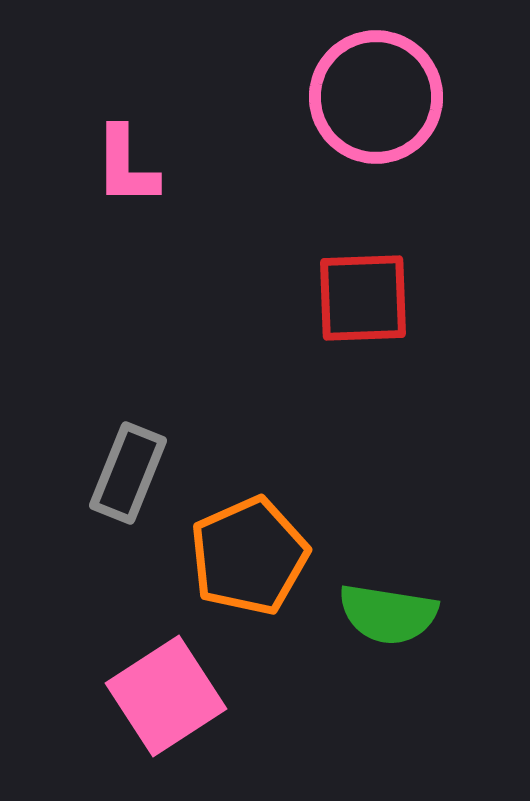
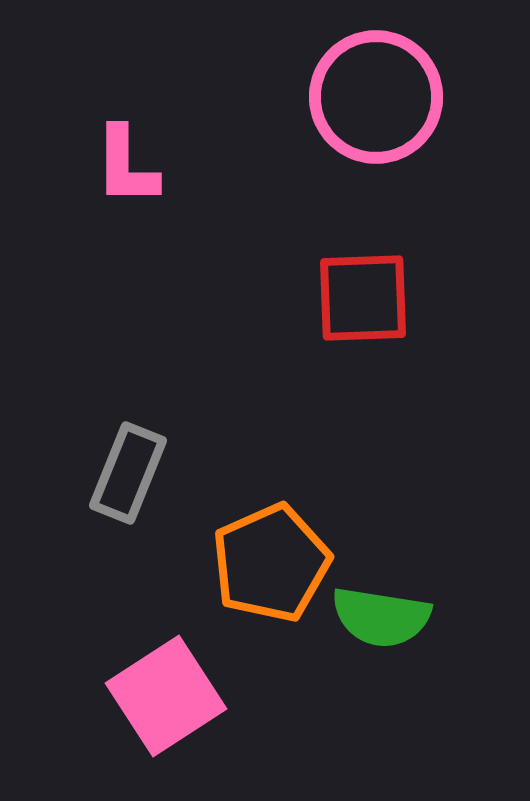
orange pentagon: moved 22 px right, 7 px down
green semicircle: moved 7 px left, 3 px down
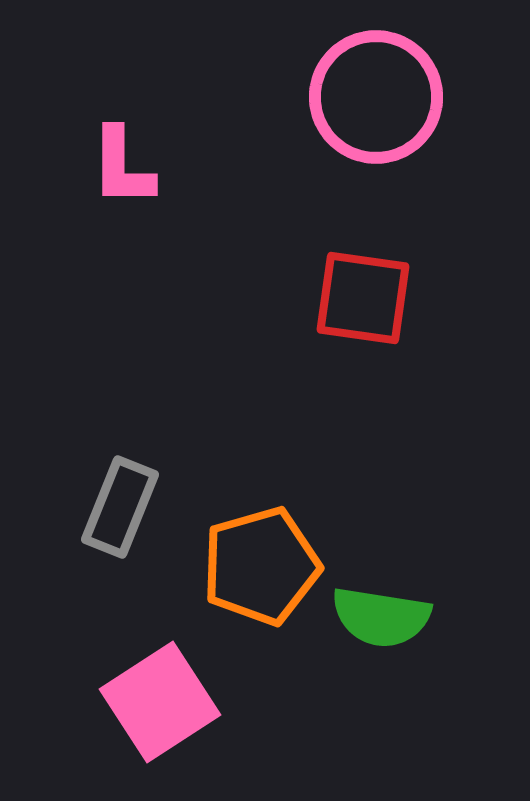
pink L-shape: moved 4 px left, 1 px down
red square: rotated 10 degrees clockwise
gray rectangle: moved 8 px left, 34 px down
orange pentagon: moved 10 px left, 3 px down; rotated 8 degrees clockwise
pink square: moved 6 px left, 6 px down
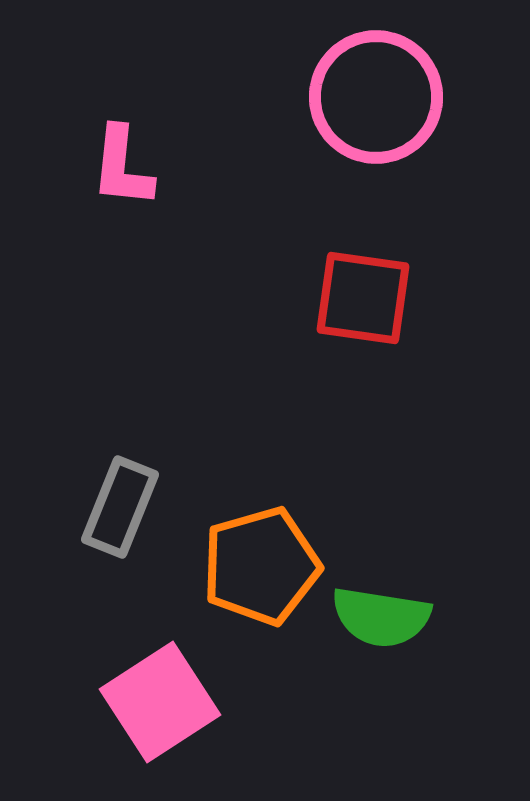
pink L-shape: rotated 6 degrees clockwise
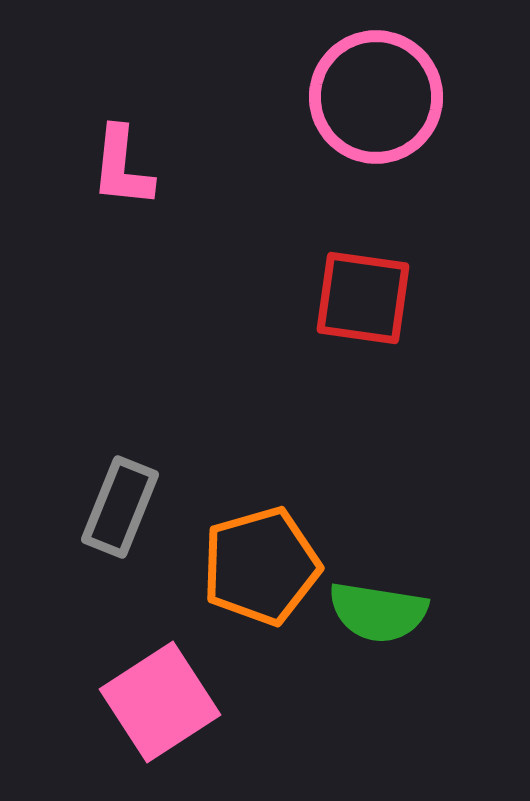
green semicircle: moved 3 px left, 5 px up
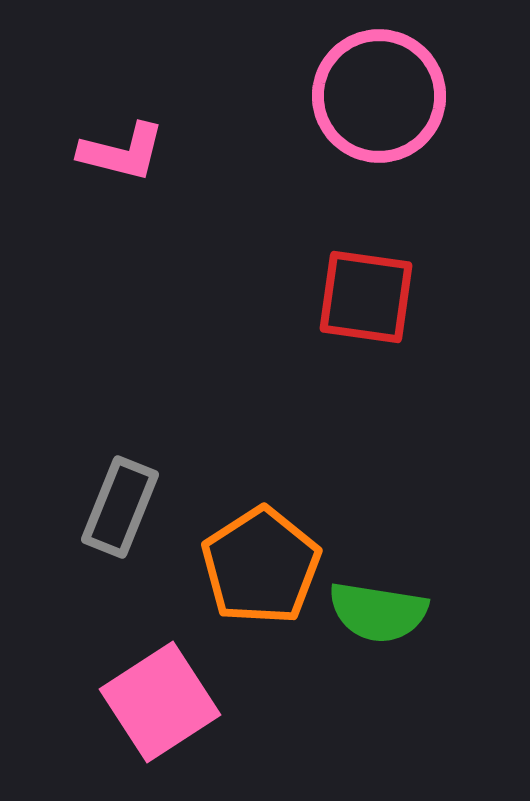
pink circle: moved 3 px right, 1 px up
pink L-shape: moved 15 px up; rotated 82 degrees counterclockwise
red square: moved 3 px right, 1 px up
orange pentagon: rotated 17 degrees counterclockwise
